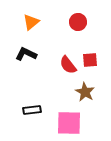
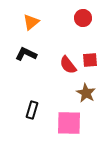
red circle: moved 5 px right, 4 px up
brown star: moved 1 px right, 1 px down
black rectangle: rotated 66 degrees counterclockwise
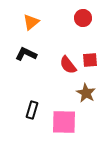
pink square: moved 5 px left, 1 px up
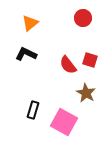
orange triangle: moved 1 px left, 1 px down
red square: rotated 21 degrees clockwise
black rectangle: moved 1 px right
pink square: rotated 28 degrees clockwise
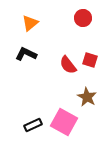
brown star: moved 1 px right, 4 px down
black rectangle: moved 15 px down; rotated 48 degrees clockwise
